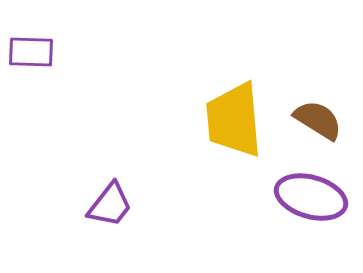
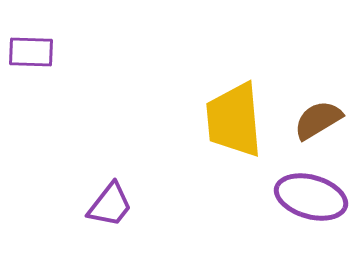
brown semicircle: rotated 63 degrees counterclockwise
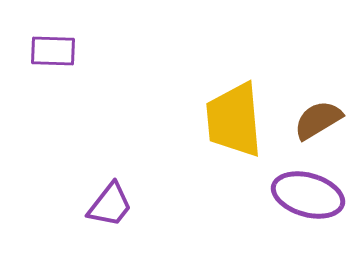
purple rectangle: moved 22 px right, 1 px up
purple ellipse: moved 3 px left, 2 px up
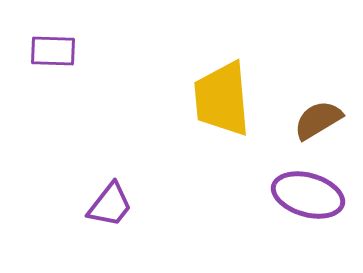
yellow trapezoid: moved 12 px left, 21 px up
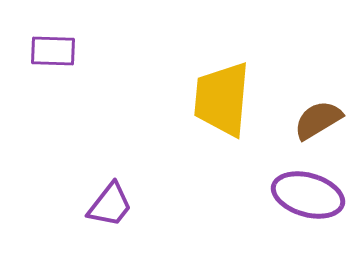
yellow trapezoid: rotated 10 degrees clockwise
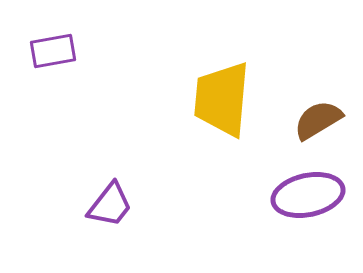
purple rectangle: rotated 12 degrees counterclockwise
purple ellipse: rotated 28 degrees counterclockwise
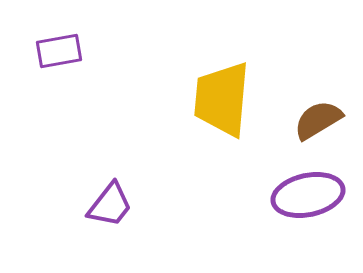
purple rectangle: moved 6 px right
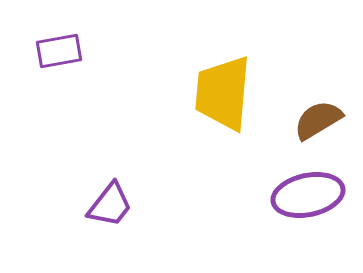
yellow trapezoid: moved 1 px right, 6 px up
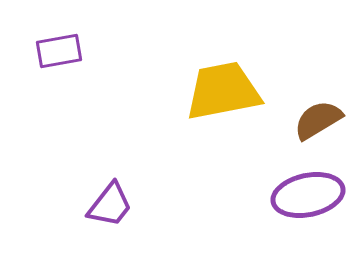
yellow trapezoid: moved 2 px up; rotated 74 degrees clockwise
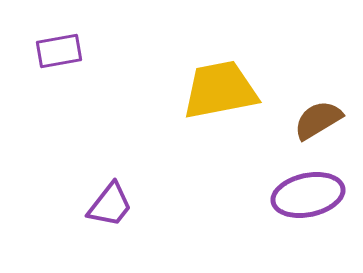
yellow trapezoid: moved 3 px left, 1 px up
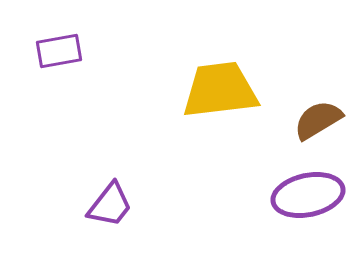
yellow trapezoid: rotated 4 degrees clockwise
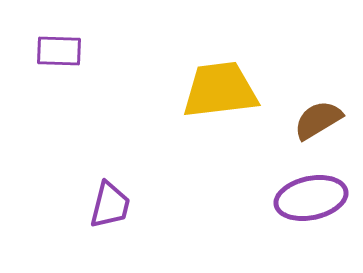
purple rectangle: rotated 12 degrees clockwise
purple ellipse: moved 3 px right, 3 px down
purple trapezoid: rotated 24 degrees counterclockwise
